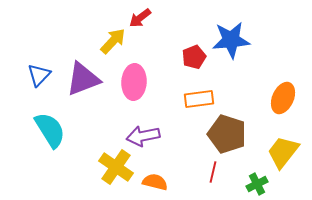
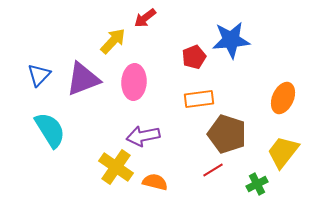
red arrow: moved 5 px right
red line: moved 2 px up; rotated 45 degrees clockwise
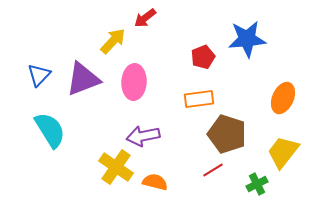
blue star: moved 16 px right, 1 px up
red pentagon: moved 9 px right
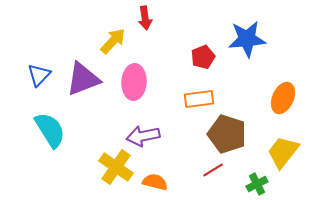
red arrow: rotated 60 degrees counterclockwise
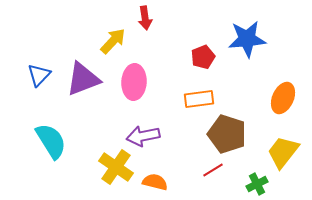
cyan semicircle: moved 1 px right, 11 px down
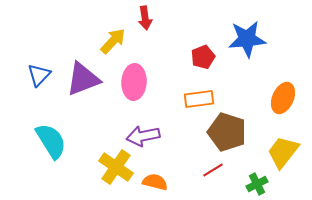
brown pentagon: moved 2 px up
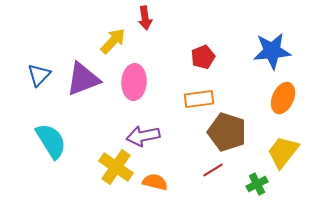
blue star: moved 25 px right, 12 px down
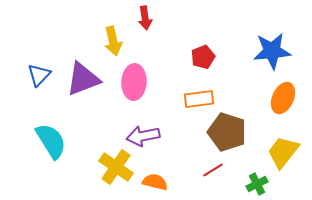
yellow arrow: rotated 124 degrees clockwise
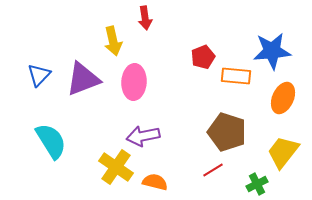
orange rectangle: moved 37 px right, 23 px up; rotated 12 degrees clockwise
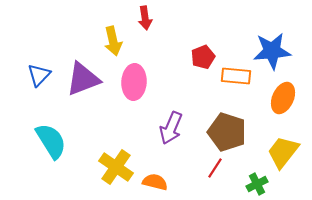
purple arrow: moved 28 px right, 8 px up; rotated 56 degrees counterclockwise
red line: moved 2 px right, 2 px up; rotated 25 degrees counterclockwise
